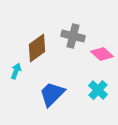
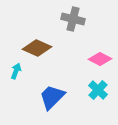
gray cross: moved 17 px up
brown diamond: rotated 60 degrees clockwise
pink diamond: moved 2 px left, 5 px down; rotated 15 degrees counterclockwise
blue trapezoid: moved 3 px down
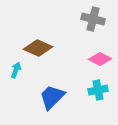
gray cross: moved 20 px right
brown diamond: moved 1 px right
cyan arrow: moved 1 px up
cyan cross: rotated 36 degrees clockwise
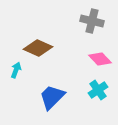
gray cross: moved 1 px left, 2 px down
pink diamond: rotated 20 degrees clockwise
cyan cross: rotated 24 degrees counterclockwise
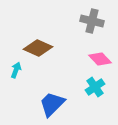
cyan cross: moved 3 px left, 3 px up
blue trapezoid: moved 7 px down
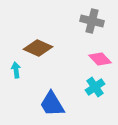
cyan arrow: rotated 28 degrees counterclockwise
blue trapezoid: rotated 76 degrees counterclockwise
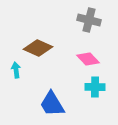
gray cross: moved 3 px left, 1 px up
pink diamond: moved 12 px left
cyan cross: rotated 36 degrees clockwise
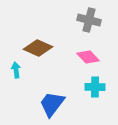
pink diamond: moved 2 px up
blue trapezoid: rotated 68 degrees clockwise
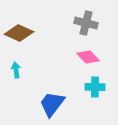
gray cross: moved 3 px left, 3 px down
brown diamond: moved 19 px left, 15 px up
